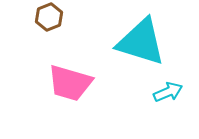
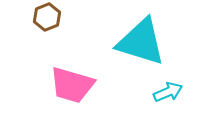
brown hexagon: moved 2 px left
pink trapezoid: moved 2 px right, 2 px down
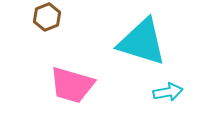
cyan triangle: moved 1 px right
cyan arrow: rotated 12 degrees clockwise
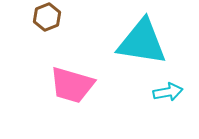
cyan triangle: rotated 8 degrees counterclockwise
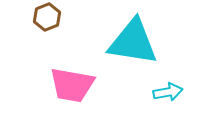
cyan triangle: moved 9 px left
pink trapezoid: rotated 6 degrees counterclockwise
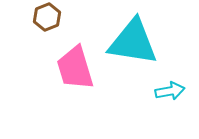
pink trapezoid: moved 3 px right, 17 px up; rotated 63 degrees clockwise
cyan arrow: moved 2 px right, 1 px up
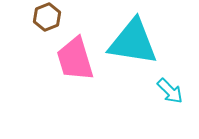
pink trapezoid: moved 9 px up
cyan arrow: rotated 56 degrees clockwise
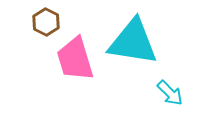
brown hexagon: moved 1 px left, 5 px down; rotated 12 degrees counterclockwise
cyan arrow: moved 2 px down
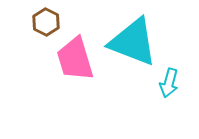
cyan triangle: rotated 12 degrees clockwise
cyan arrow: moved 1 px left, 10 px up; rotated 60 degrees clockwise
